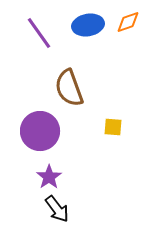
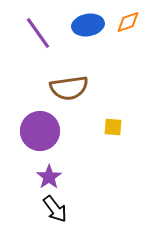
purple line: moved 1 px left
brown semicircle: rotated 78 degrees counterclockwise
black arrow: moved 2 px left
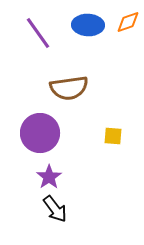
blue ellipse: rotated 12 degrees clockwise
yellow square: moved 9 px down
purple circle: moved 2 px down
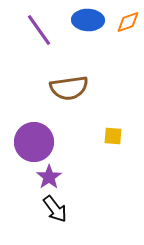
blue ellipse: moved 5 px up
purple line: moved 1 px right, 3 px up
purple circle: moved 6 px left, 9 px down
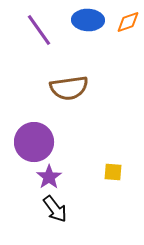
yellow square: moved 36 px down
